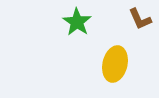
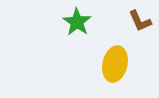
brown L-shape: moved 2 px down
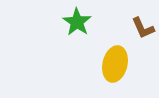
brown L-shape: moved 3 px right, 7 px down
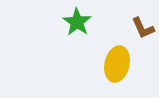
yellow ellipse: moved 2 px right
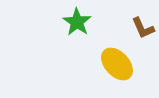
yellow ellipse: rotated 56 degrees counterclockwise
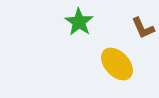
green star: moved 2 px right
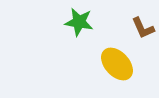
green star: rotated 24 degrees counterclockwise
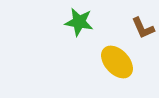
yellow ellipse: moved 2 px up
